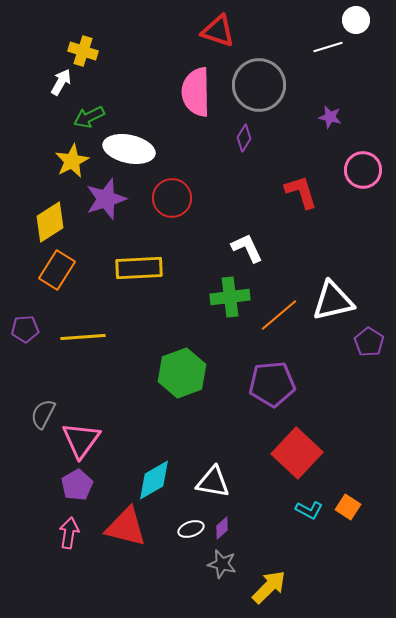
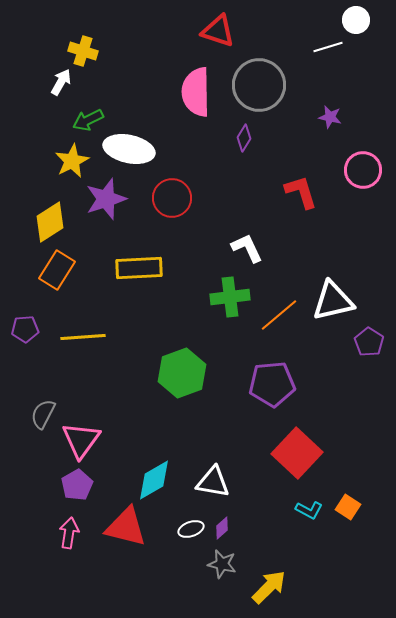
green arrow at (89, 117): moved 1 px left, 3 px down
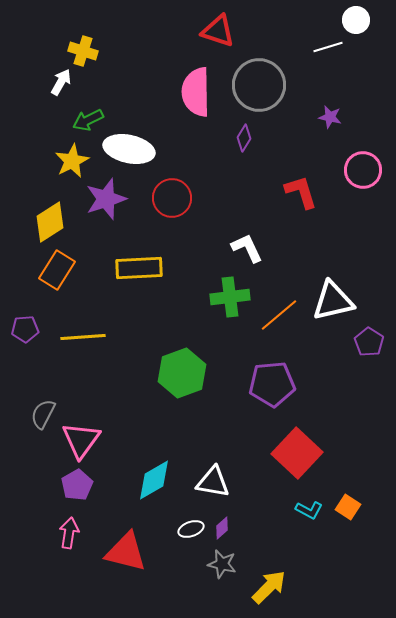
red triangle at (126, 527): moved 25 px down
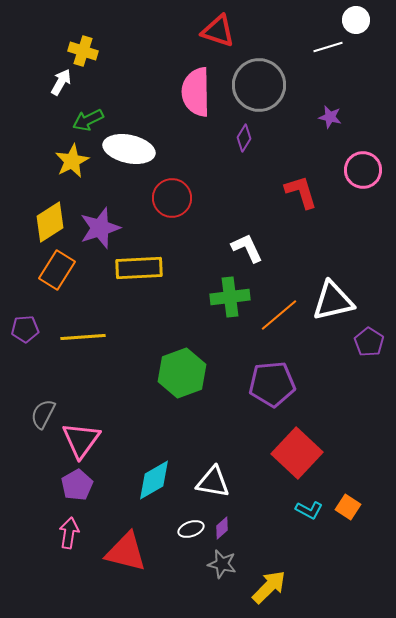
purple star at (106, 199): moved 6 px left, 29 px down
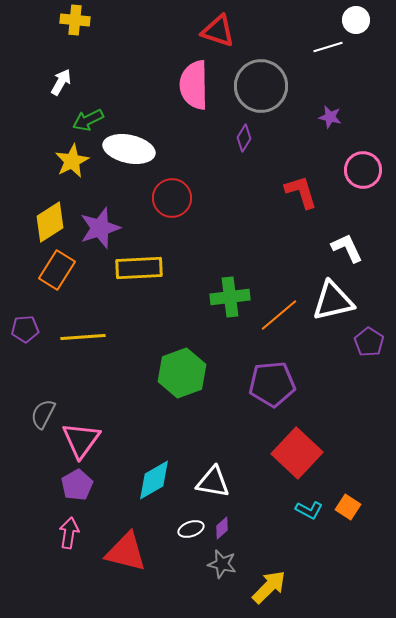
yellow cross at (83, 51): moved 8 px left, 31 px up; rotated 12 degrees counterclockwise
gray circle at (259, 85): moved 2 px right, 1 px down
pink semicircle at (196, 92): moved 2 px left, 7 px up
white L-shape at (247, 248): moved 100 px right
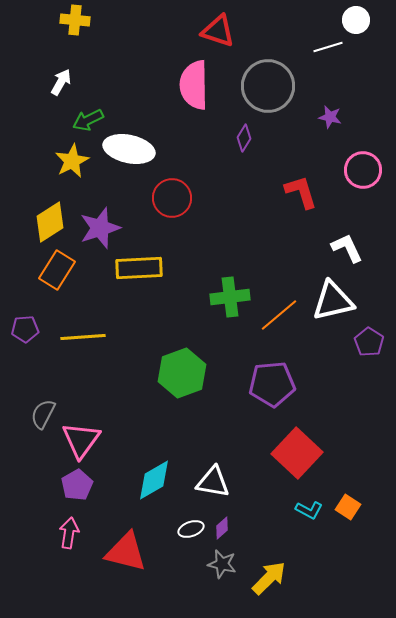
gray circle at (261, 86): moved 7 px right
yellow arrow at (269, 587): moved 9 px up
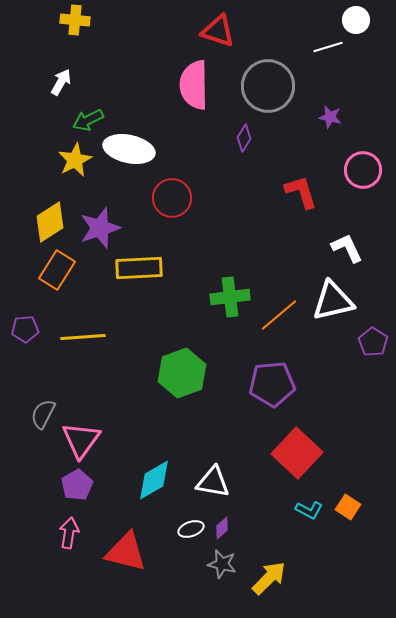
yellow star at (72, 161): moved 3 px right, 1 px up
purple pentagon at (369, 342): moved 4 px right
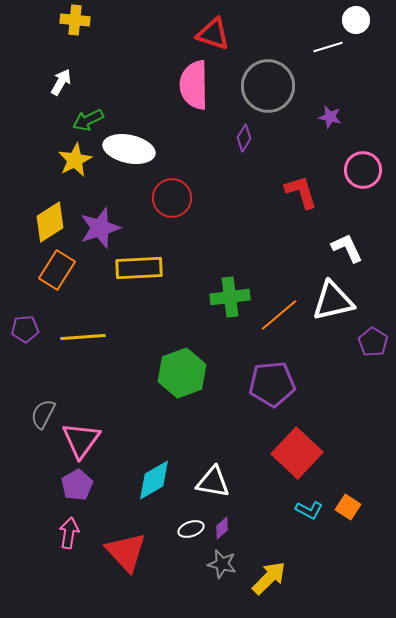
red triangle at (218, 31): moved 5 px left, 3 px down
red triangle at (126, 552): rotated 33 degrees clockwise
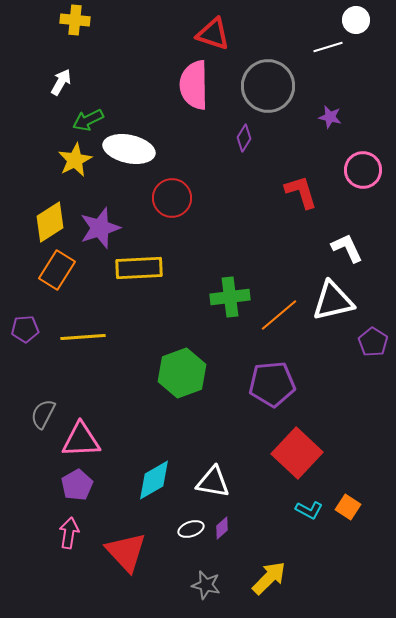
pink triangle at (81, 440): rotated 51 degrees clockwise
gray star at (222, 564): moved 16 px left, 21 px down
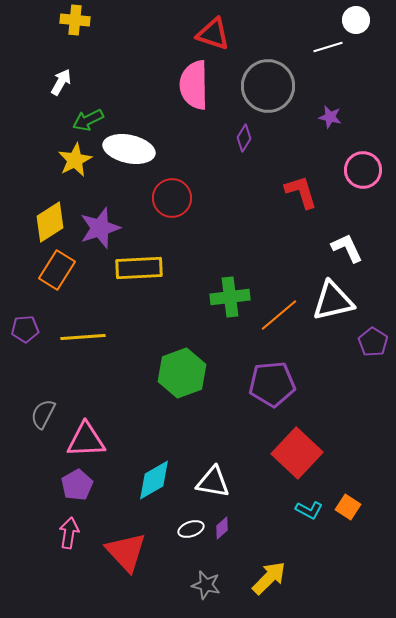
pink triangle at (81, 440): moved 5 px right
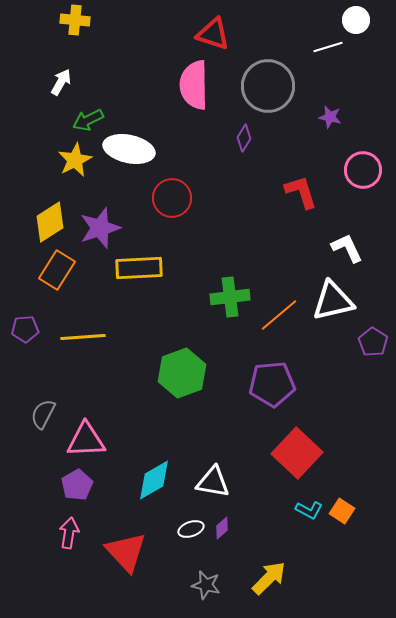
orange square at (348, 507): moved 6 px left, 4 px down
